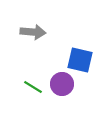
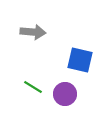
purple circle: moved 3 px right, 10 px down
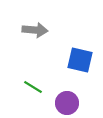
gray arrow: moved 2 px right, 2 px up
purple circle: moved 2 px right, 9 px down
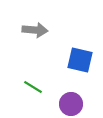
purple circle: moved 4 px right, 1 px down
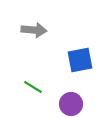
gray arrow: moved 1 px left
blue square: rotated 24 degrees counterclockwise
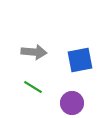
gray arrow: moved 22 px down
purple circle: moved 1 px right, 1 px up
